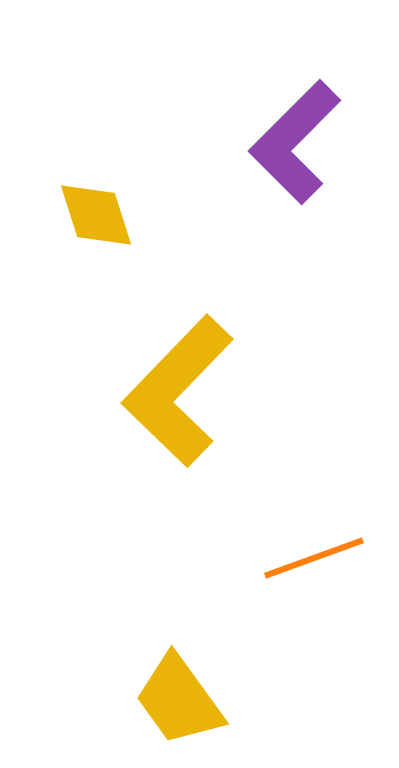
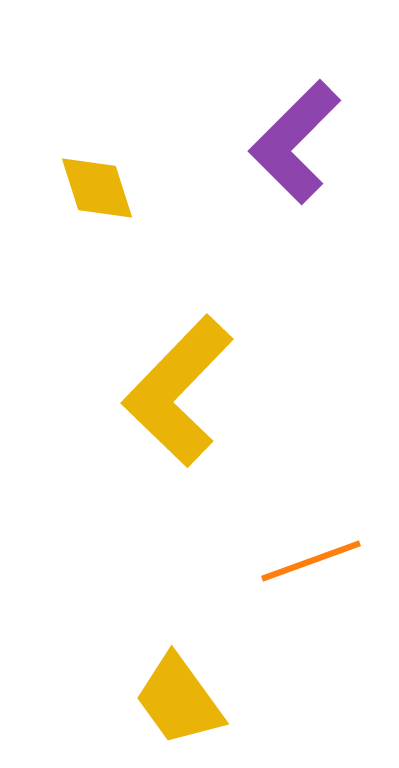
yellow diamond: moved 1 px right, 27 px up
orange line: moved 3 px left, 3 px down
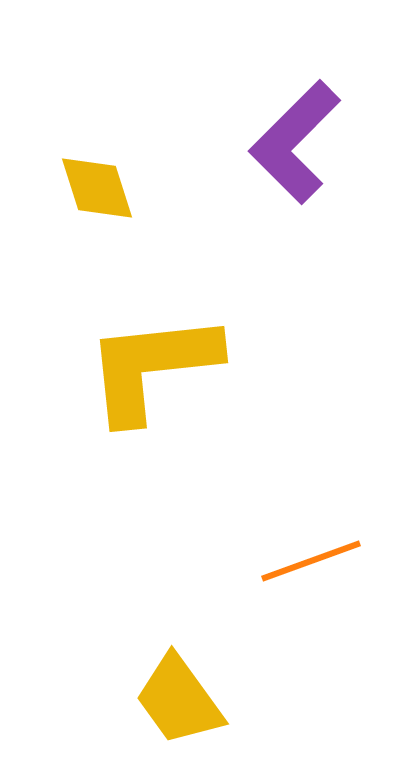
yellow L-shape: moved 26 px left, 24 px up; rotated 40 degrees clockwise
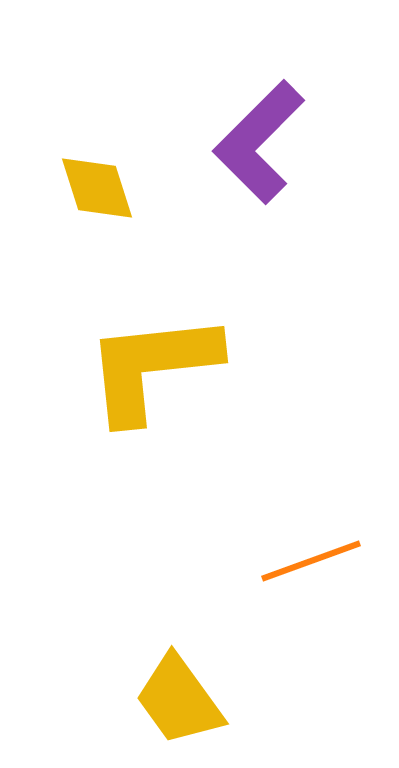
purple L-shape: moved 36 px left
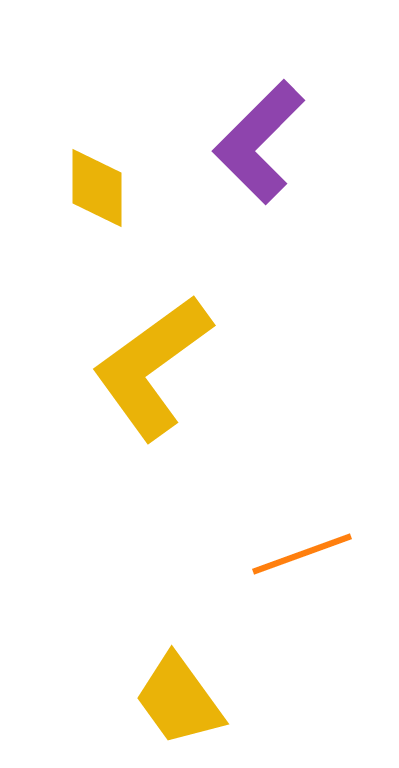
yellow diamond: rotated 18 degrees clockwise
yellow L-shape: rotated 30 degrees counterclockwise
orange line: moved 9 px left, 7 px up
